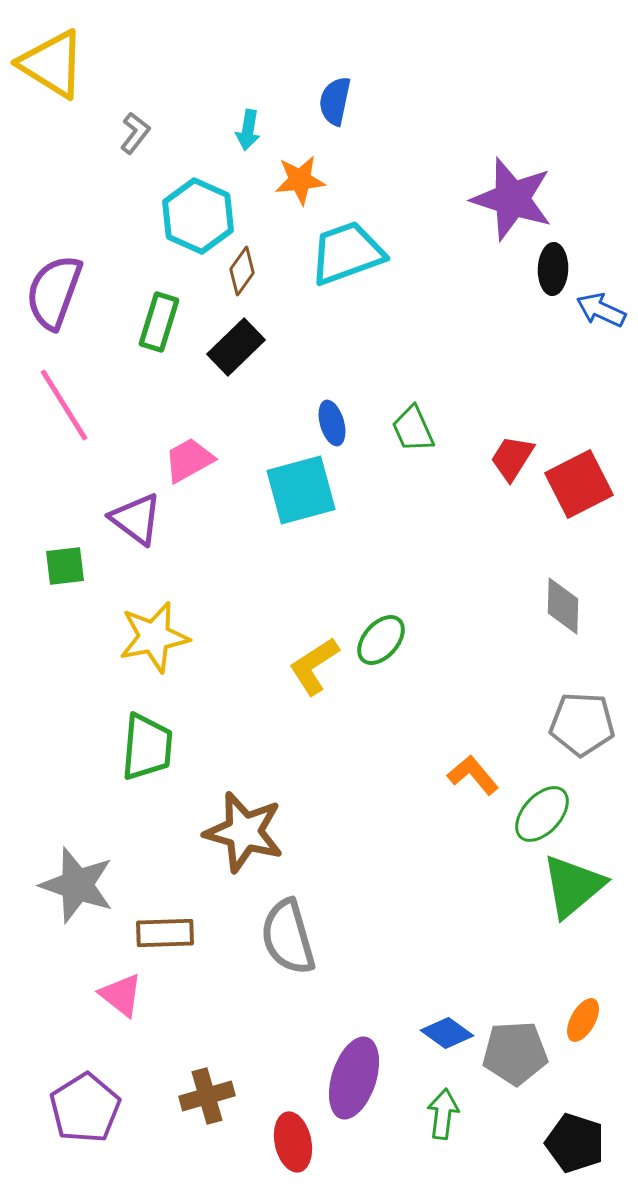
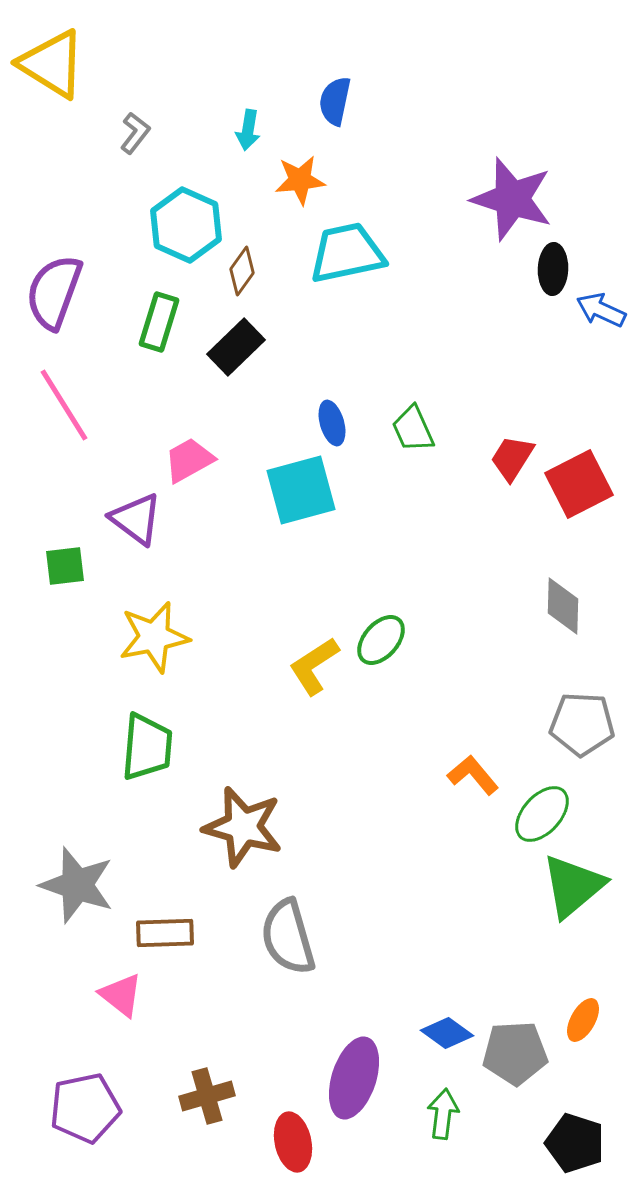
cyan hexagon at (198, 216): moved 12 px left, 9 px down
cyan trapezoid at (347, 253): rotated 8 degrees clockwise
brown star at (244, 832): moved 1 px left, 5 px up
purple pentagon at (85, 1108): rotated 20 degrees clockwise
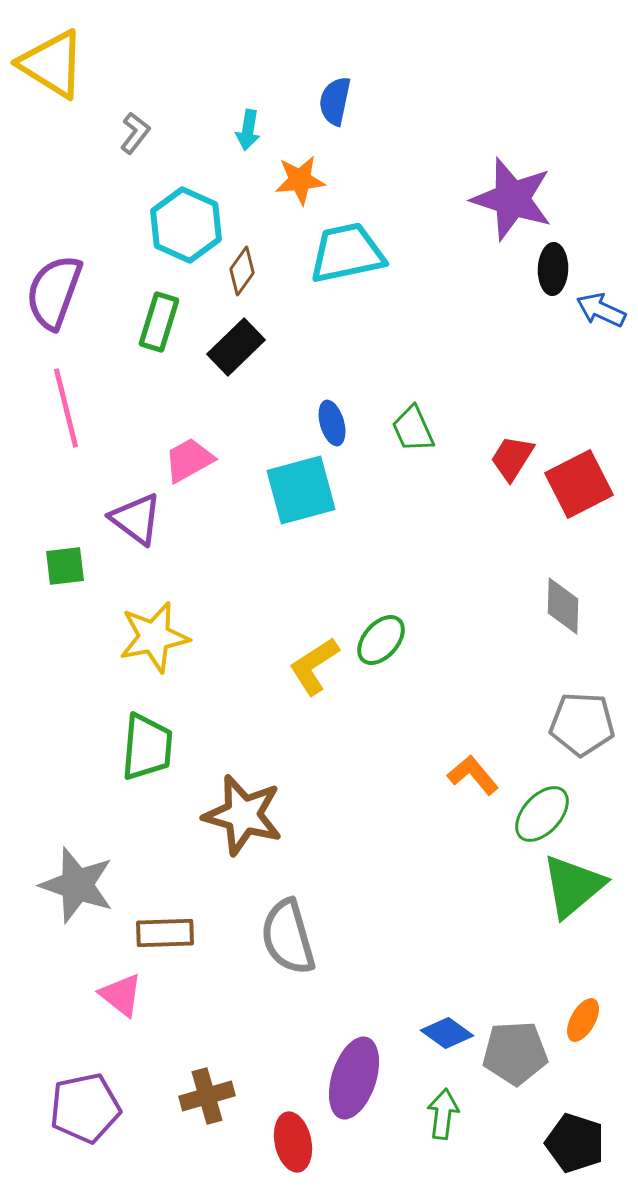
pink line at (64, 405): moved 2 px right, 3 px down; rotated 18 degrees clockwise
brown star at (243, 827): moved 12 px up
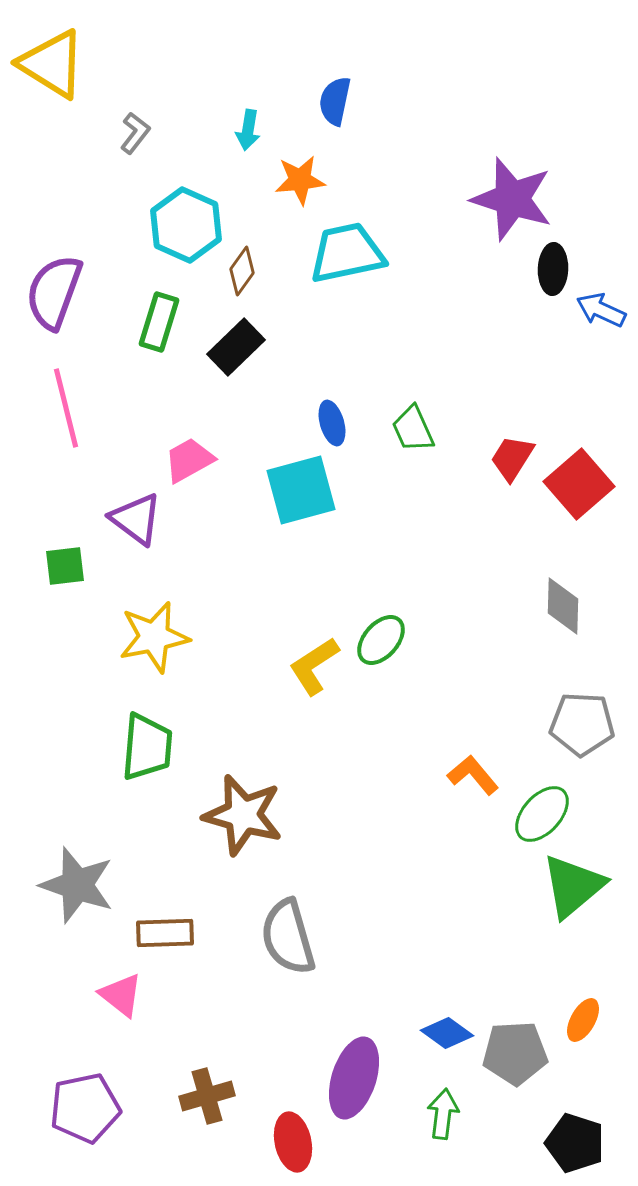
red square at (579, 484): rotated 14 degrees counterclockwise
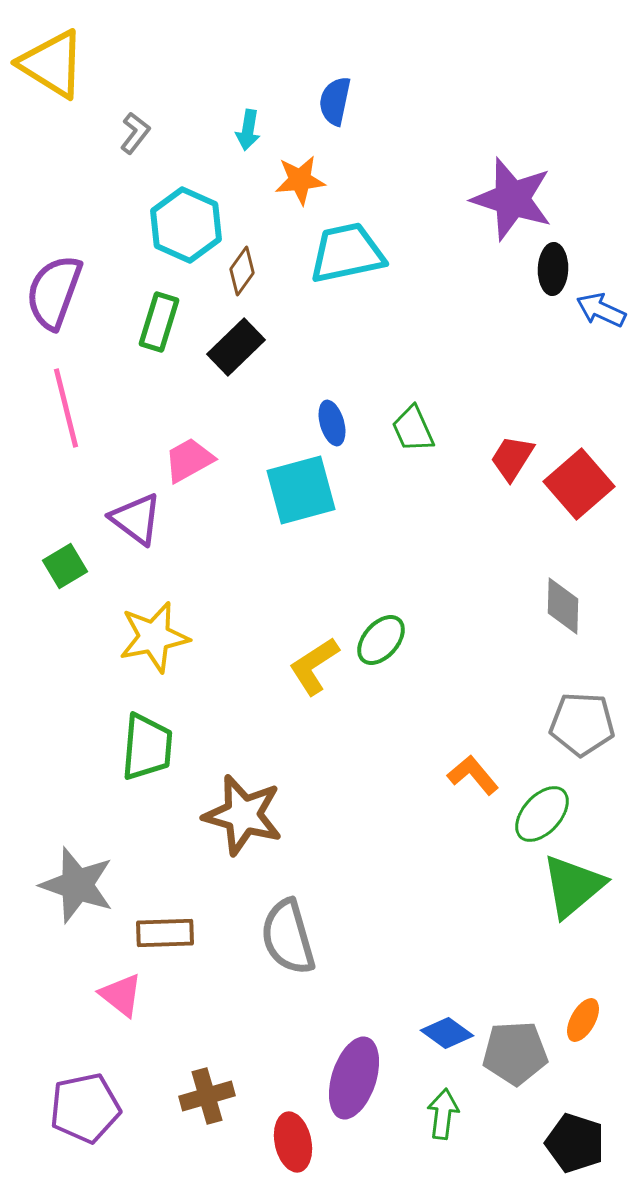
green square at (65, 566): rotated 24 degrees counterclockwise
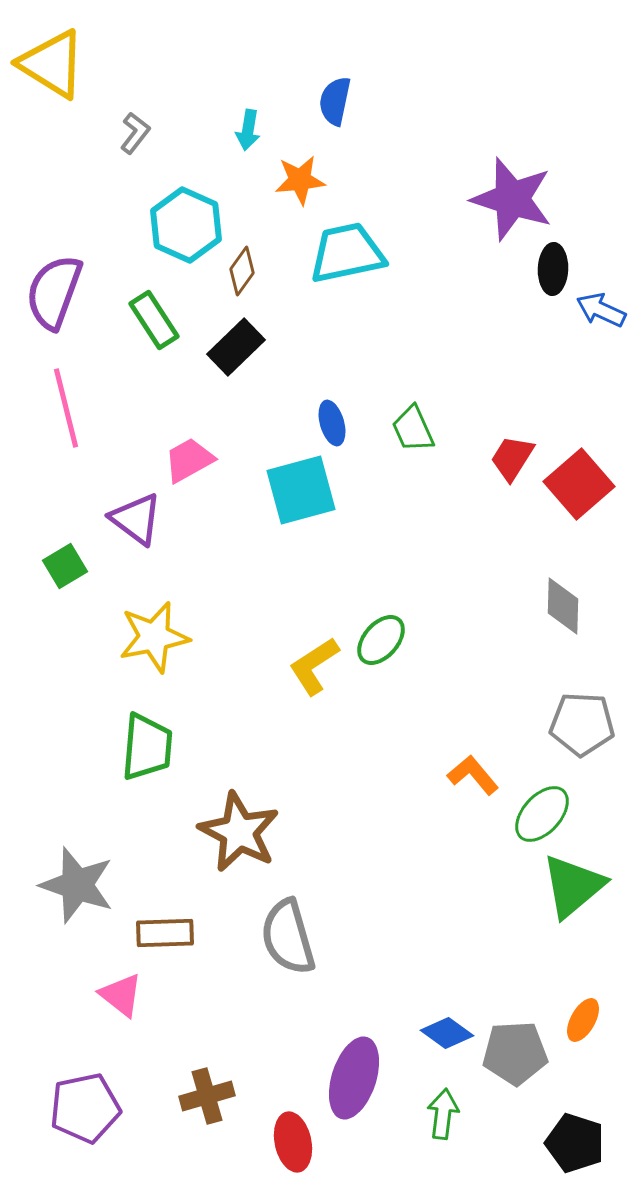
green rectangle at (159, 322): moved 5 px left, 2 px up; rotated 50 degrees counterclockwise
brown star at (243, 815): moved 4 px left, 17 px down; rotated 12 degrees clockwise
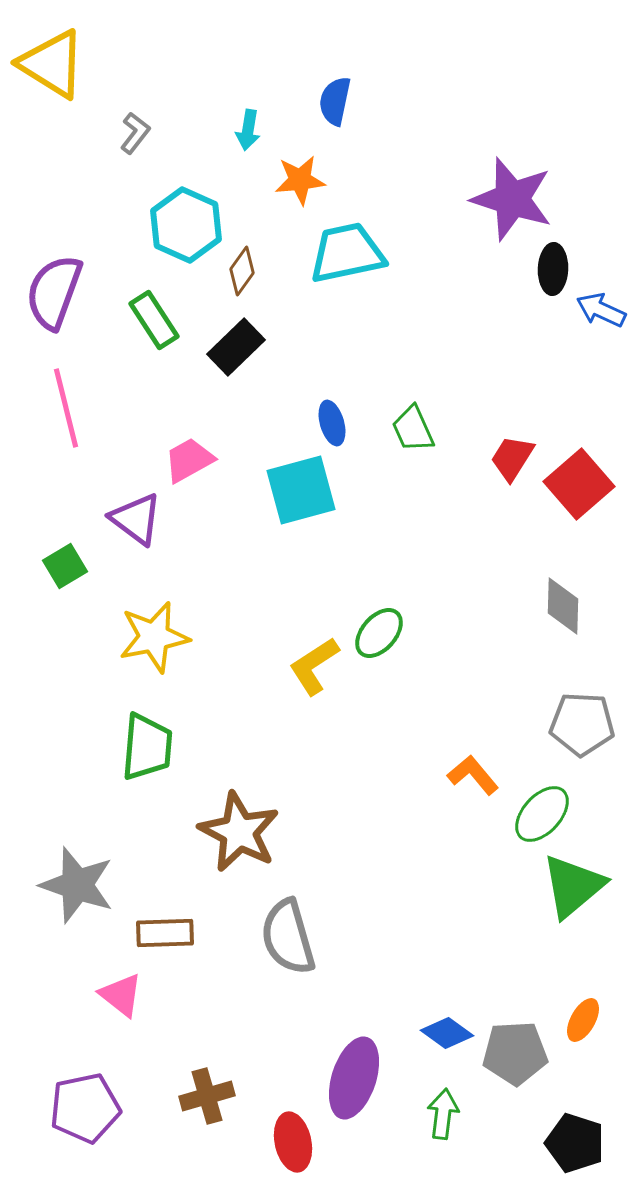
green ellipse at (381, 640): moved 2 px left, 7 px up
